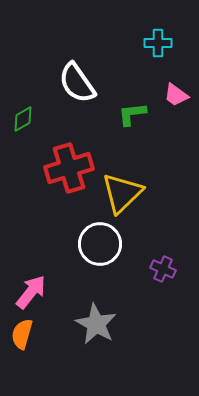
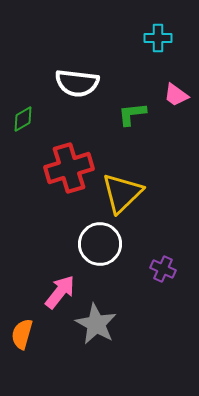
cyan cross: moved 5 px up
white semicircle: rotated 48 degrees counterclockwise
pink arrow: moved 29 px right
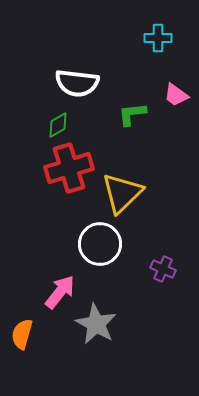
green diamond: moved 35 px right, 6 px down
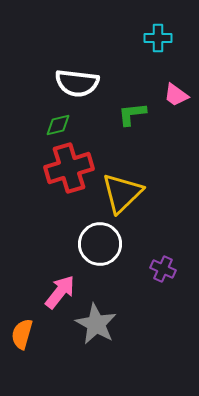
green diamond: rotated 16 degrees clockwise
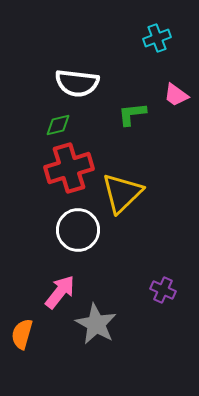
cyan cross: moved 1 px left; rotated 20 degrees counterclockwise
white circle: moved 22 px left, 14 px up
purple cross: moved 21 px down
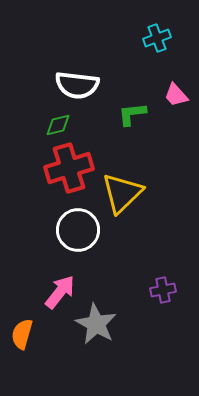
white semicircle: moved 2 px down
pink trapezoid: rotated 12 degrees clockwise
purple cross: rotated 35 degrees counterclockwise
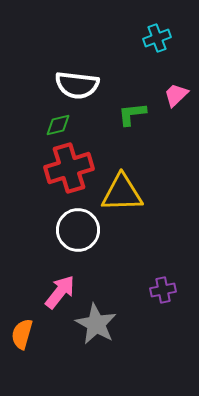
pink trapezoid: rotated 88 degrees clockwise
yellow triangle: rotated 42 degrees clockwise
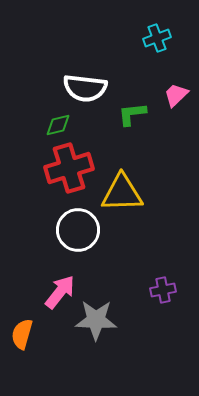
white semicircle: moved 8 px right, 3 px down
gray star: moved 4 px up; rotated 27 degrees counterclockwise
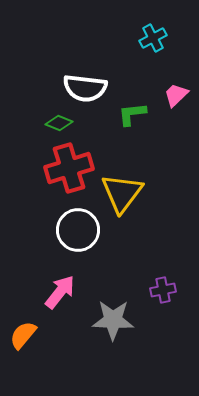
cyan cross: moved 4 px left; rotated 8 degrees counterclockwise
green diamond: moved 1 px right, 2 px up; rotated 36 degrees clockwise
yellow triangle: rotated 51 degrees counterclockwise
gray star: moved 17 px right
orange semicircle: moved 1 px right, 1 px down; rotated 24 degrees clockwise
